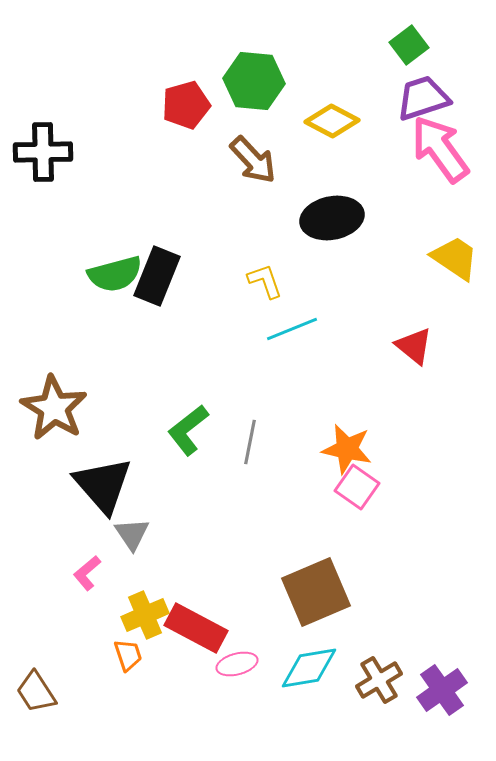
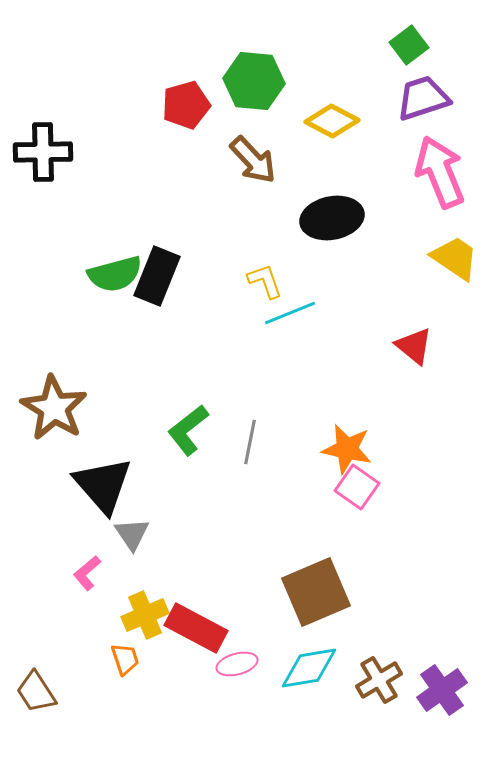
pink arrow: moved 23 px down; rotated 14 degrees clockwise
cyan line: moved 2 px left, 16 px up
orange trapezoid: moved 3 px left, 4 px down
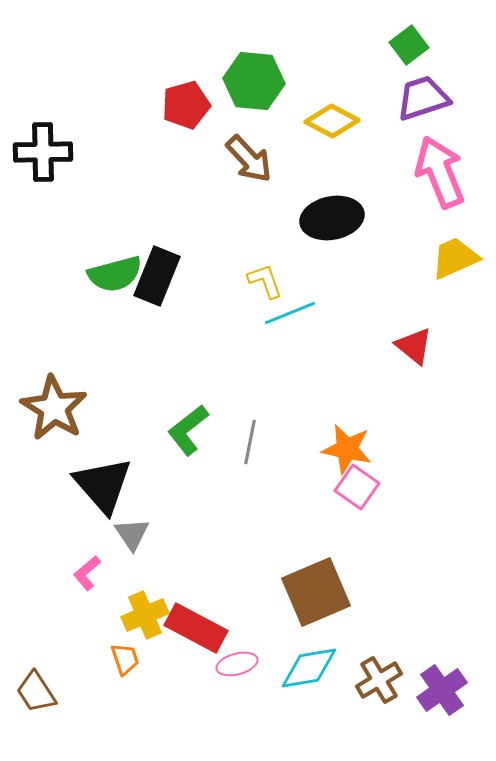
brown arrow: moved 4 px left, 1 px up
yellow trapezoid: rotated 58 degrees counterclockwise
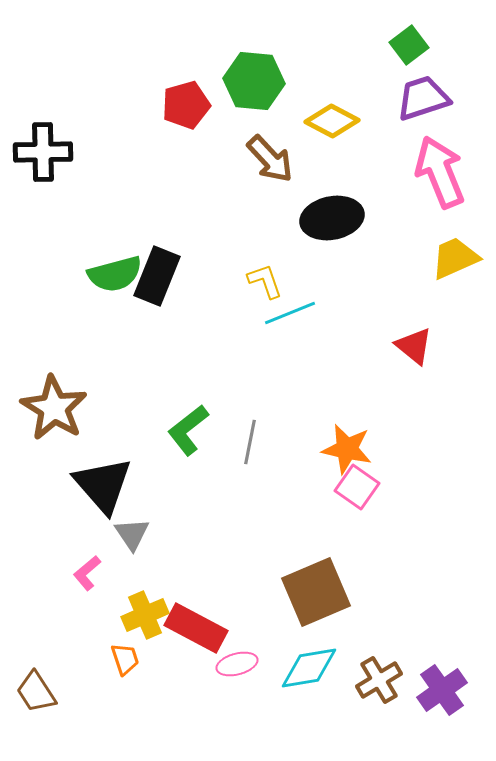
brown arrow: moved 21 px right
